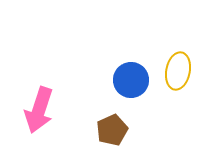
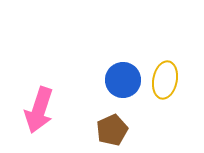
yellow ellipse: moved 13 px left, 9 px down
blue circle: moved 8 px left
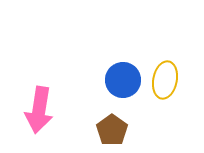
pink arrow: rotated 9 degrees counterclockwise
brown pentagon: rotated 12 degrees counterclockwise
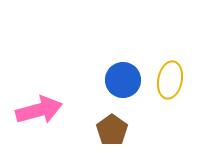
yellow ellipse: moved 5 px right
pink arrow: rotated 114 degrees counterclockwise
